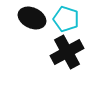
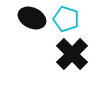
black cross: moved 5 px right, 2 px down; rotated 16 degrees counterclockwise
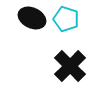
black cross: moved 2 px left, 12 px down
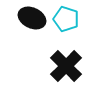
black cross: moved 4 px left
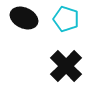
black ellipse: moved 8 px left
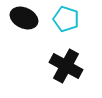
black cross: rotated 16 degrees counterclockwise
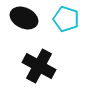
black cross: moved 27 px left
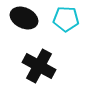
cyan pentagon: rotated 15 degrees counterclockwise
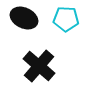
black cross: rotated 12 degrees clockwise
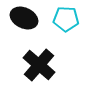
black cross: moved 1 px up
